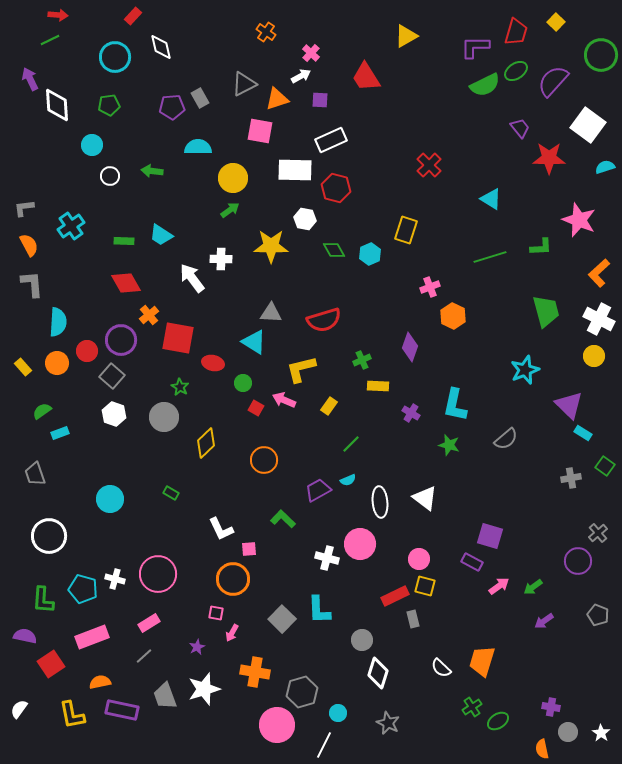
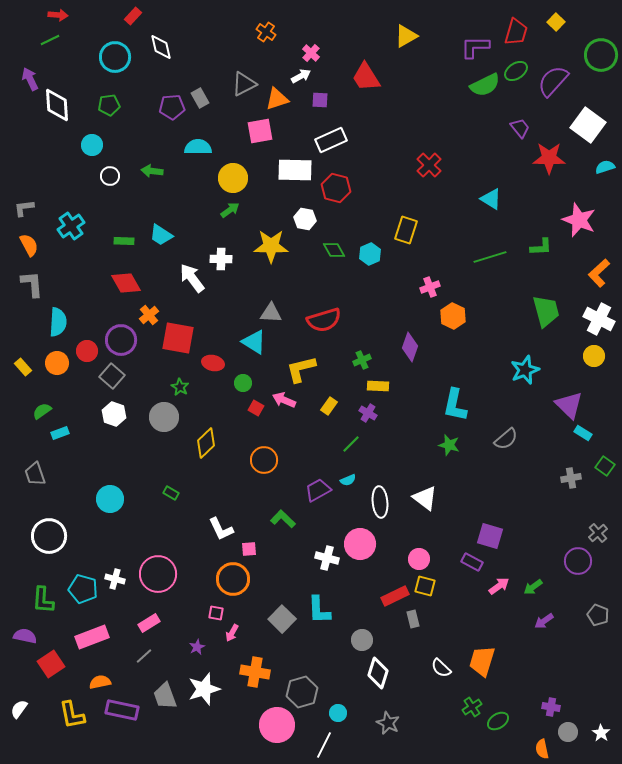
pink square at (260, 131): rotated 20 degrees counterclockwise
purple cross at (411, 413): moved 43 px left
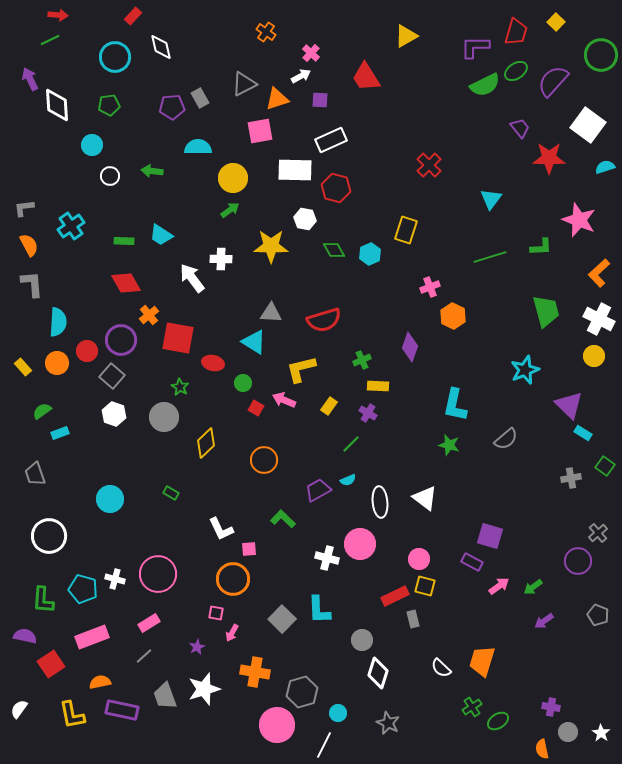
cyan triangle at (491, 199): rotated 35 degrees clockwise
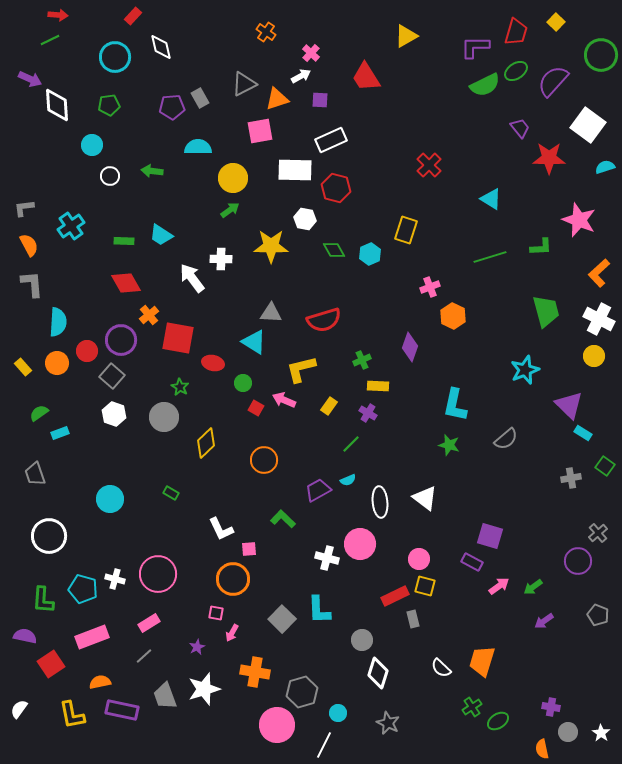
purple arrow at (30, 79): rotated 140 degrees clockwise
cyan triangle at (491, 199): rotated 35 degrees counterclockwise
green semicircle at (42, 411): moved 3 px left, 2 px down
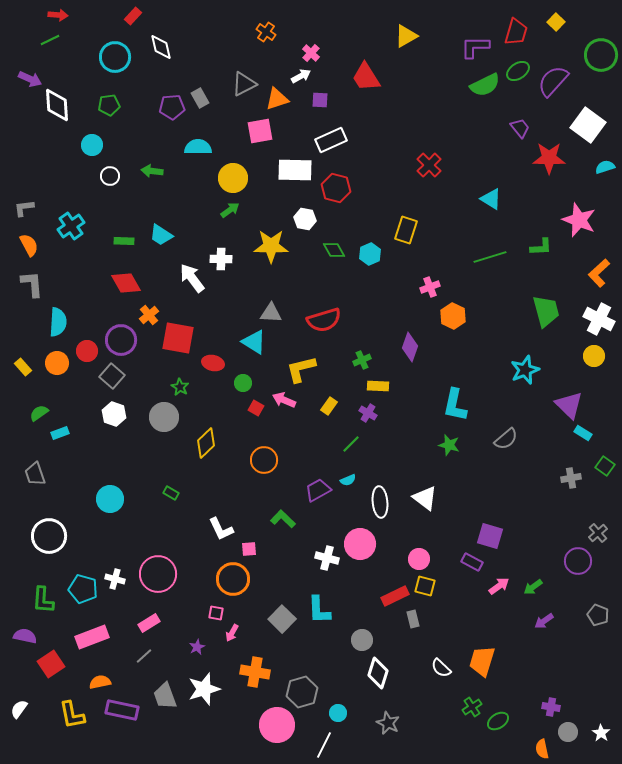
green ellipse at (516, 71): moved 2 px right
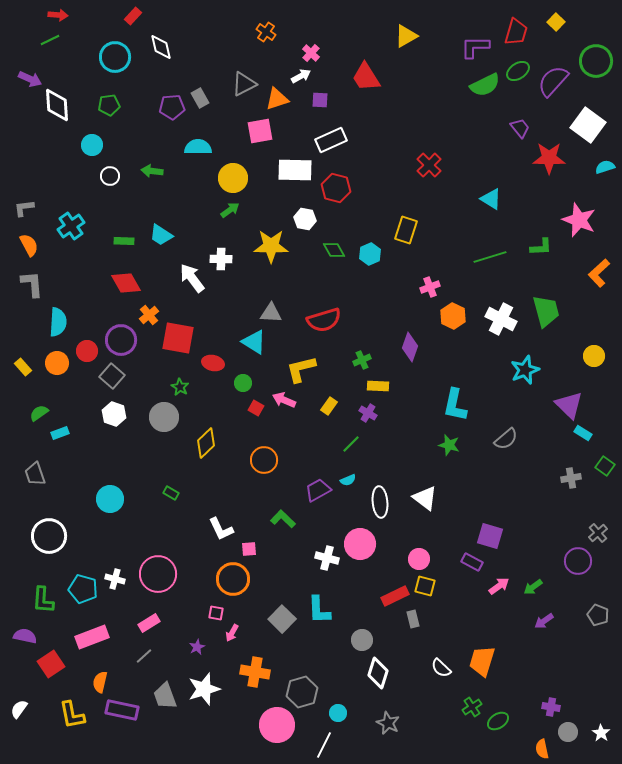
green circle at (601, 55): moved 5 px left, 6 px down
white cross at (599, 319): moved 98 px left
orange semicircle at (100, 682): rotated 65 degrees counterclockwise
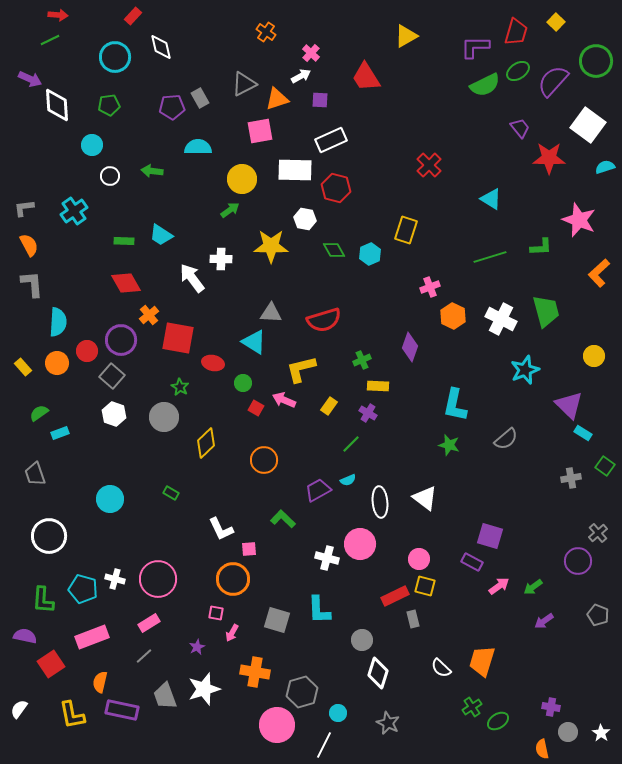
yellow circle at (233, 178): moved 9 px right, 1 px down
cyan cross at (71, 226): moved 3 px right, 15 px up
pink circle at (158, 574): moved 5 px down
gray square at (282, 619): moved 5 px left, 1 px down; rotated 28 degrees counterclockwise
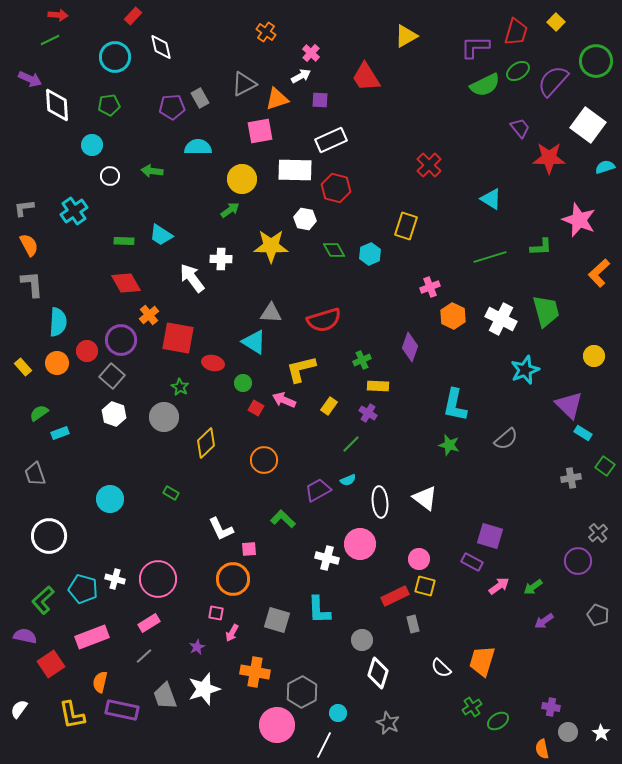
yellow rectangle at (406, 230): moved 4 px up
green L-shape at (43, 600): rotated 44 degrees clockwise
gray rectangle at (413, 619): moved 5 px down
gray hexagon at (302, 692): rotated 12 degrees counterclockwise
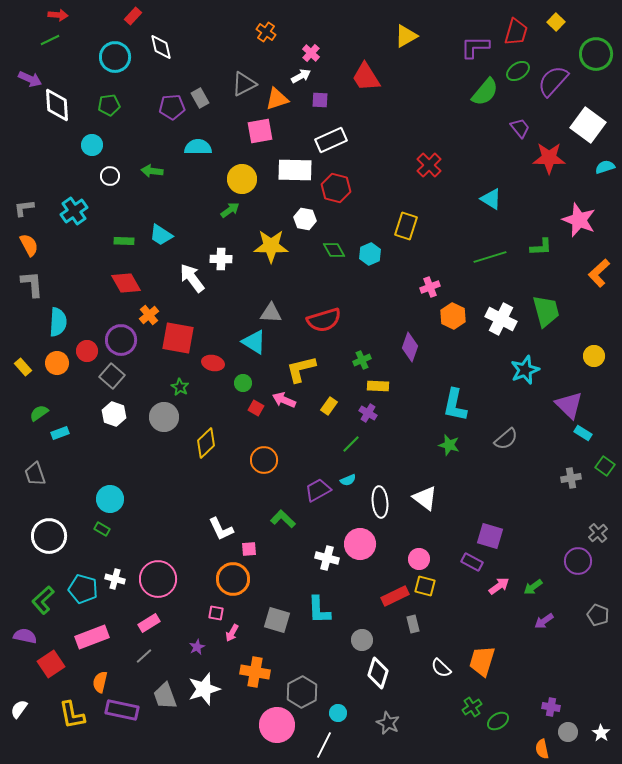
green circle at (596, 61): moved 7 px up
green semicircle at (485, 85): moved 7 px down; rotated 24 degrees counterclockwise
green rectangle at (171, 493): moved 69 px left, 36 px down
